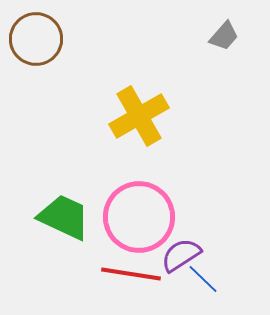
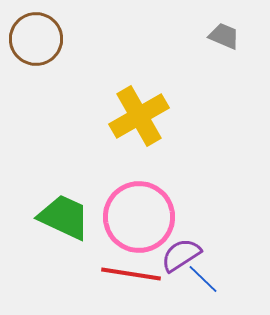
gray trapezoid: rotated 108 degrees counterclockwise
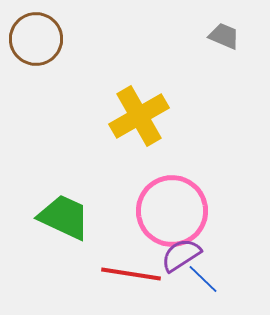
pink circle: moved 33 px right, 6 px up
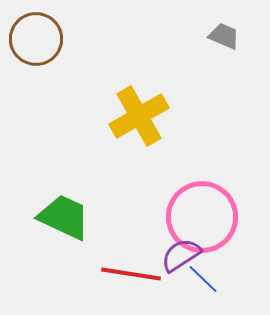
pink circle: moved 30 px right, 6 px down
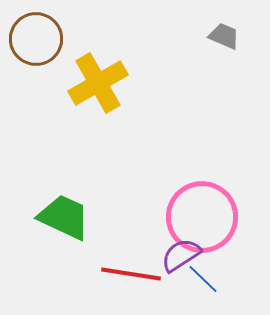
yellow cross: moved 41 px left, 33 px up
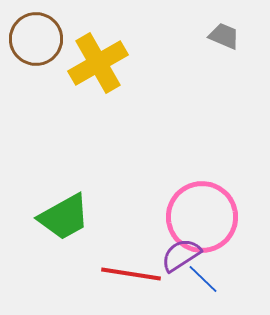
yellow cross: moved 20 px up
green trapezoid: rotated 126 degrees clockwise
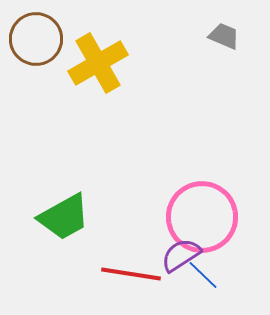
blue line: moved 4 px up
